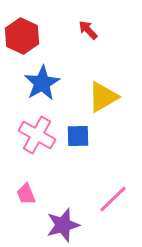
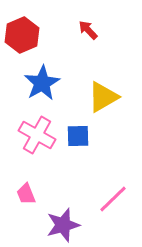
red hexagon: moved 1 px up; rotated 12 degrees clockwise
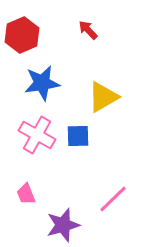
blue star: rotated 21 degrees clockwise
